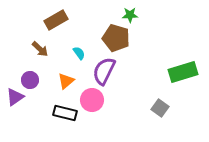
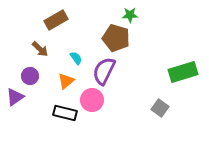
cyan semicircle: moved 3 px left, 5 px down
purple circle: moved 4 px up
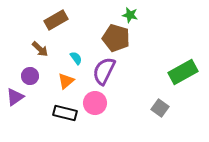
green star: rotated 14 degrees clockwise
green rectangle: rotated 12 degrees counterclockwise
pink circle: moved 3 px right, 3 px down
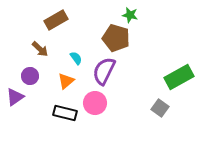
green rectangle: moved 4 px left, 5 px down
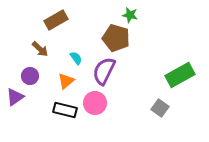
green rectangle: moved 1 px right, 2 px up
black rectangle: moved 3 px up
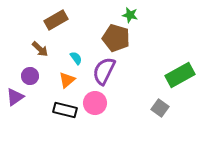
orange triangle: moved 1 px right, 1 px up
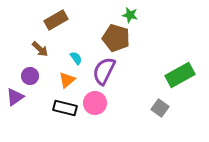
black rectangle: moved 2 px up
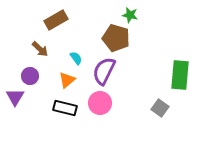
green rectangle: rotated 56 degrees counterclockwise
purple triangle: rotated 24 degrees counterclockwise
pink circle: moved 5 px right
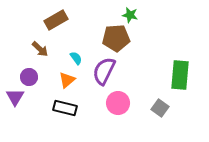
brown pentagon: rotated 20 degrees counterclockwise
purple circle: moved 1 px left, 1 px down
pink circle: moved 18 px right
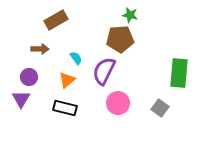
brown pentagon: moved 4 px right, 1 px down
brown arrow: rotated 42 degrees counterclockwise
green rectangle: moved 1 px left, 2 px up
purple triangle: moved 6 px right, 2 px down
